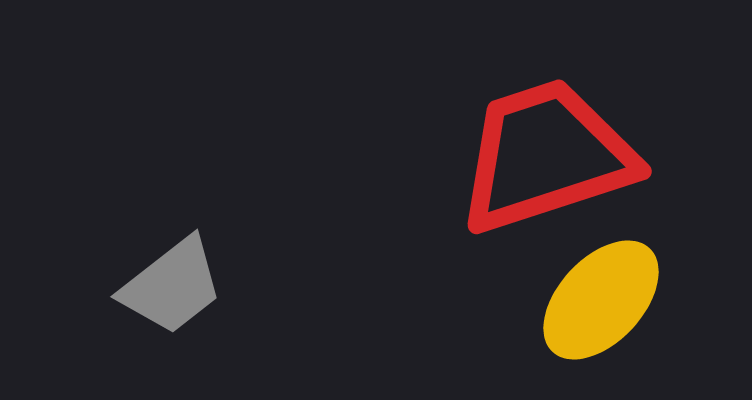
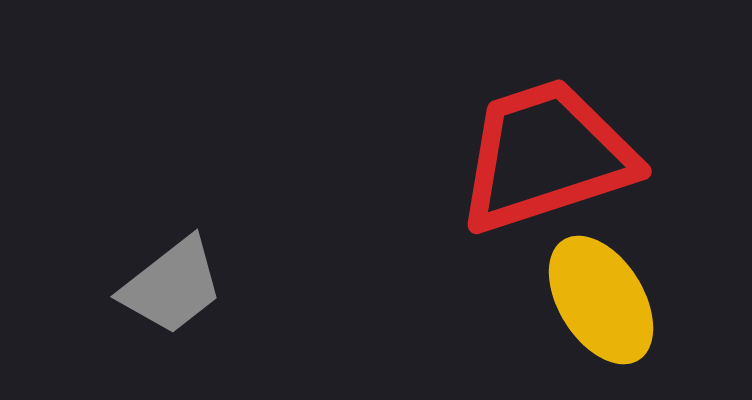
yellow ellipse: rotated 75 degrees counterclockwise
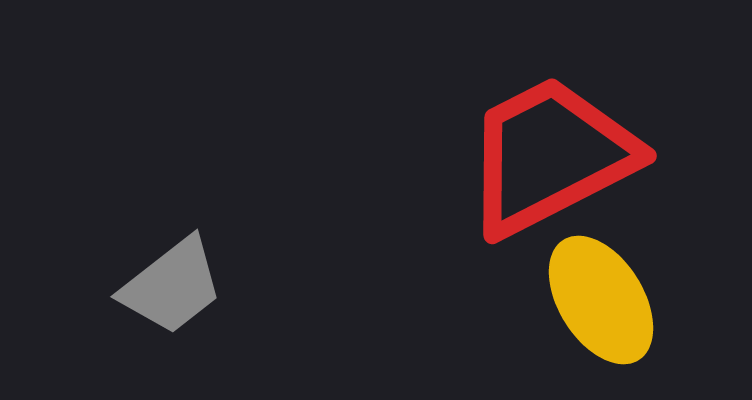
red trapezoid: moved 4 px right; rotated 9 degrees counterclockwise
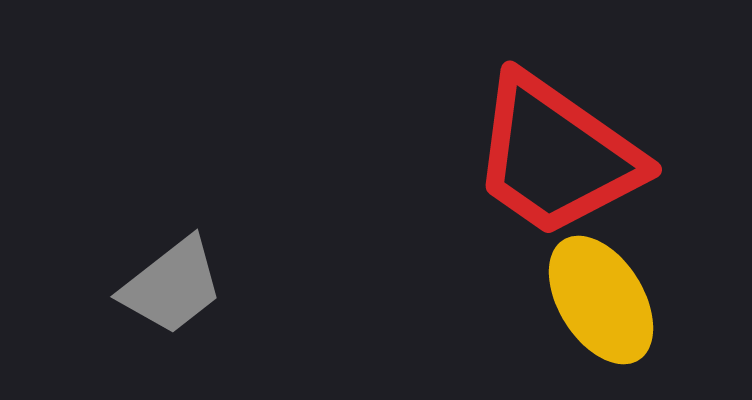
red trapezoid: moved 6 px right; rotated 118 degrees counterclockwise
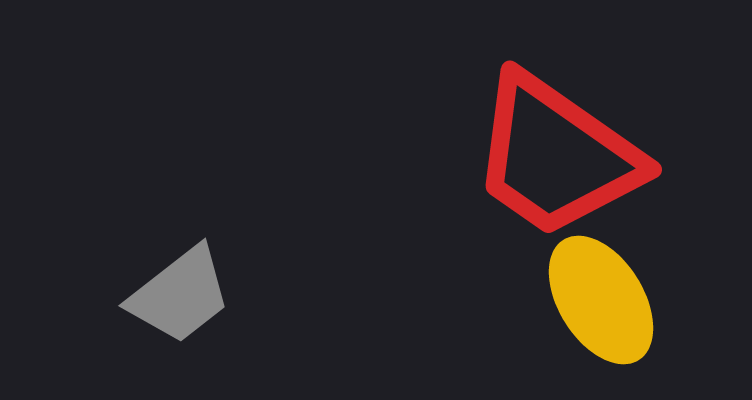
gray trapezoid: moved 8 px right, 9 px down
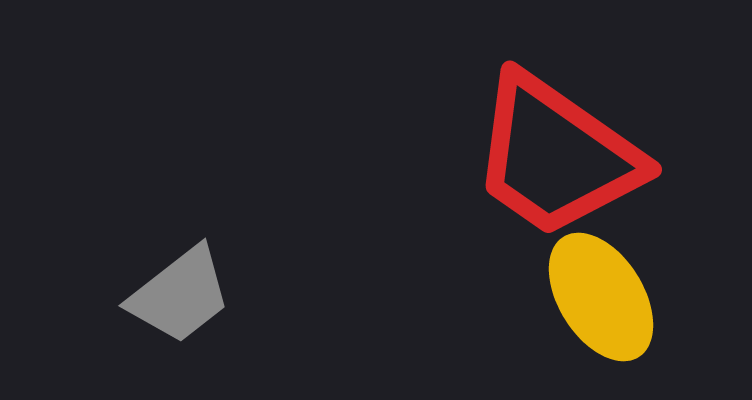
yellow ellipse: moved 3 px up
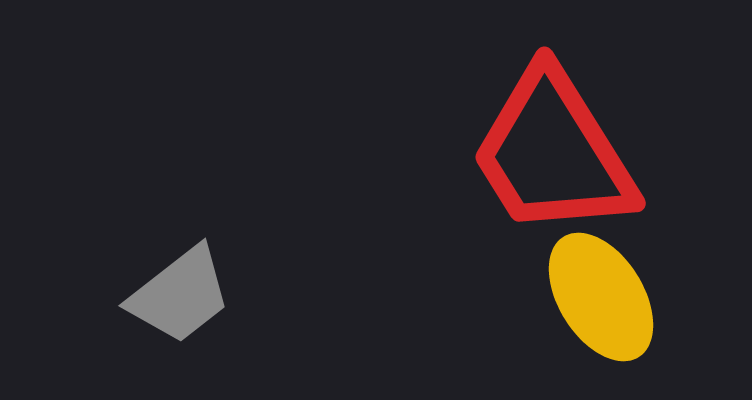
red trapezoid: moved 3 px left, 3 px up; rotated 23 degrees clockwise
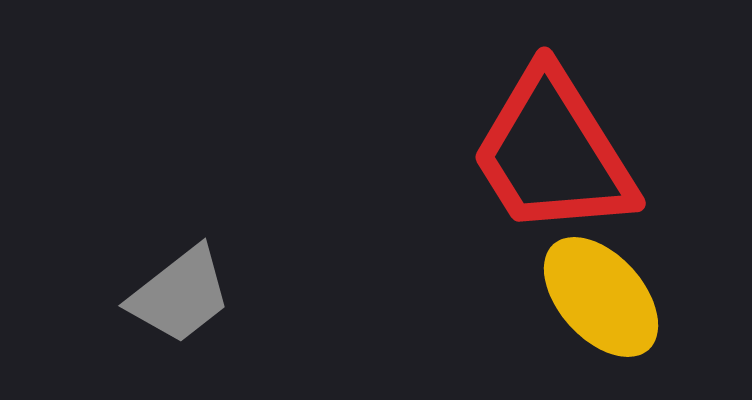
yellow ellipse: rotated 10 degrees counterclockwise
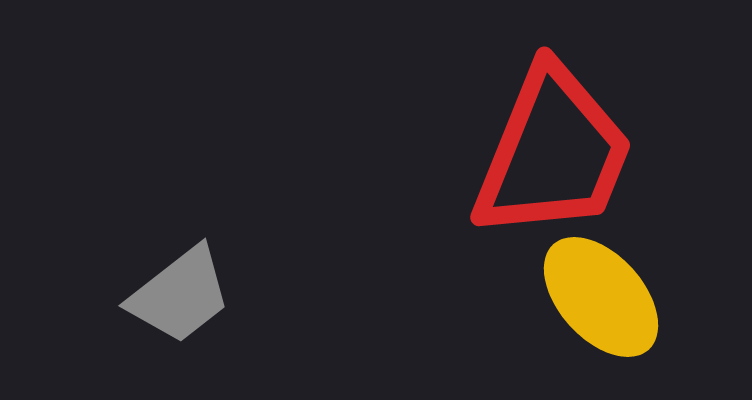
red trapezoid: rotated 126 degrees counterclockwise
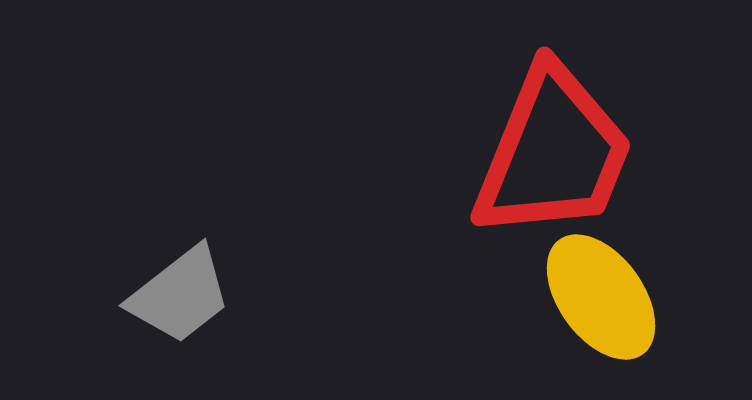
yellow ellipse: rotated 6 degrees clockwise
